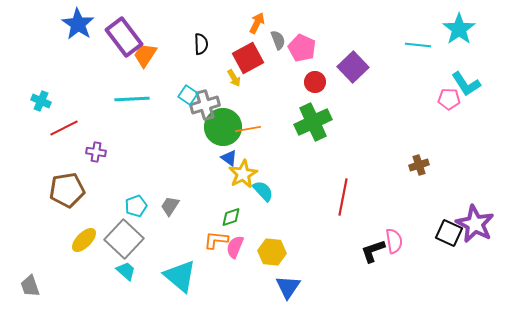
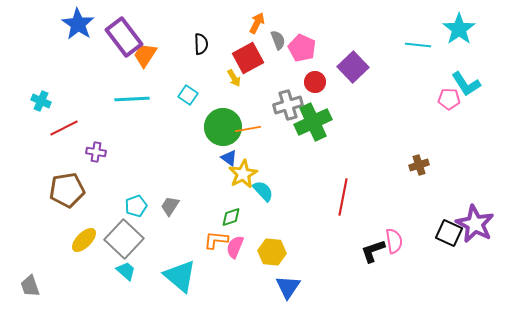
gray cross at (205, 105): moved 83 px right
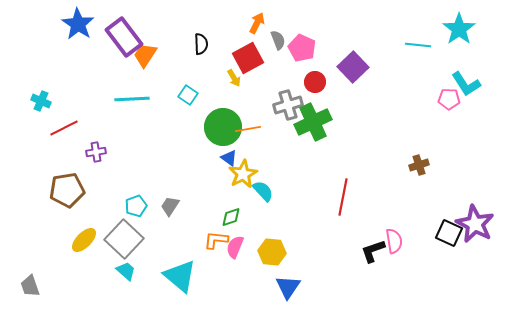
purple cross at (96, 152): rotated 18 degrees counterclockwise
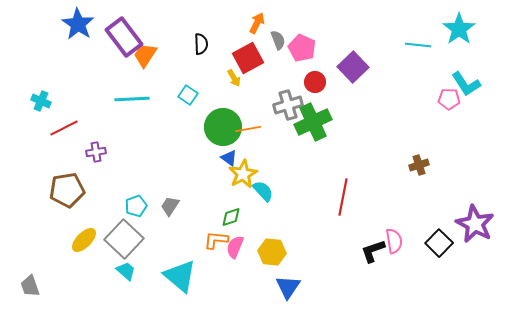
black square at (449, 233): moved 10 px left, 10 px down; rotated 20 degrees clockwise
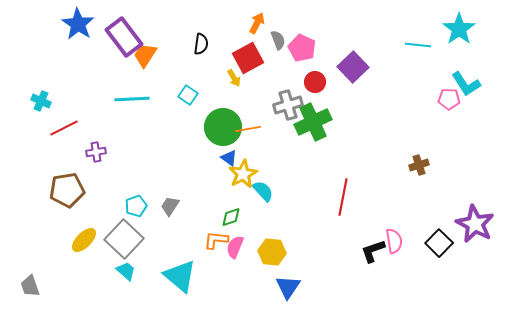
black semicircle at (201, 44): rotated 10 degrees clockwise
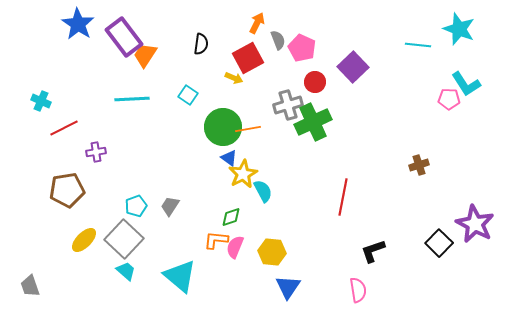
cyan star at (459, 29): rotated 16 degrees counterclockwise
yellow arrow at (234, 78): rotated 36 degrees counterclockwise
cyan semicircle at (263, 191): rotated 15 degrees clockwise
pink semicircle at (394, 241): moved 36 px left, 49 px down
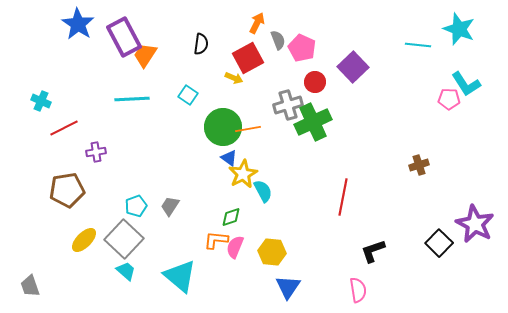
purple rectangle at (124, 37): rotated 9 degrees clockwise
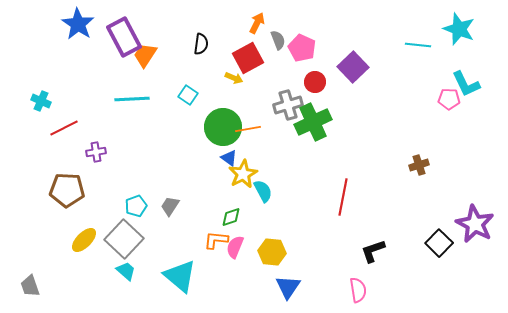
cyan L-shape at (466, 84): rotated 8 degrees clockwise
brown pentagon at (67, 190): rotated 12 degrees clockwise
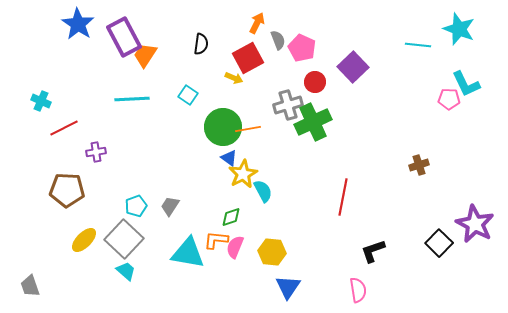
cyan triangle at (180, 276): moved 8 px right, 23 px up; rotated 30 degrees counterclockwise
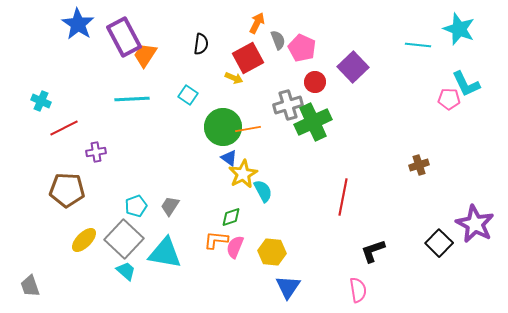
cyan triangle at (188, 253): moved 23 px left
